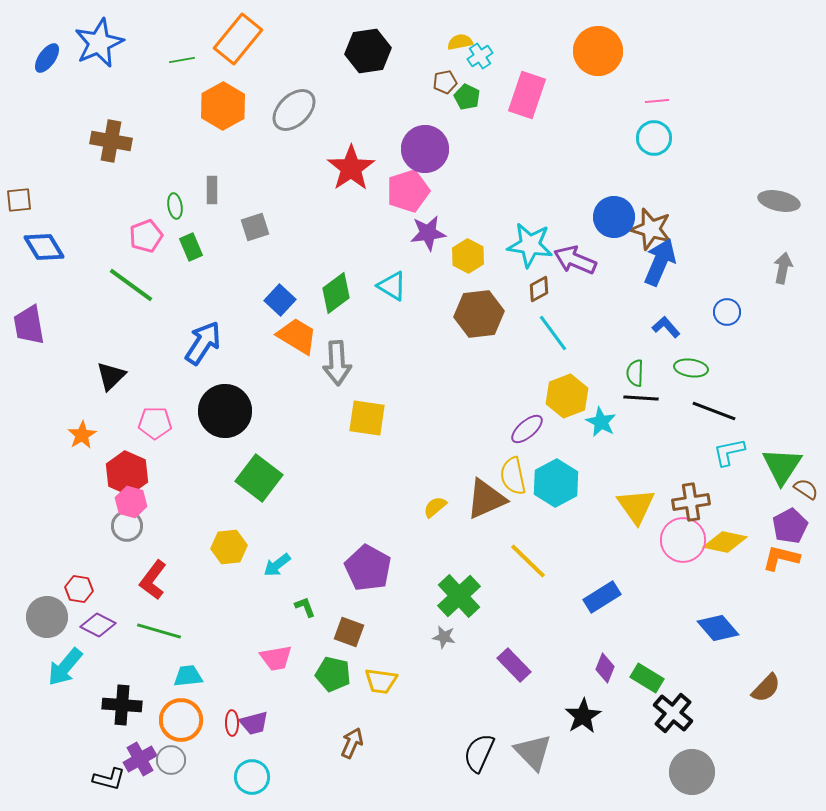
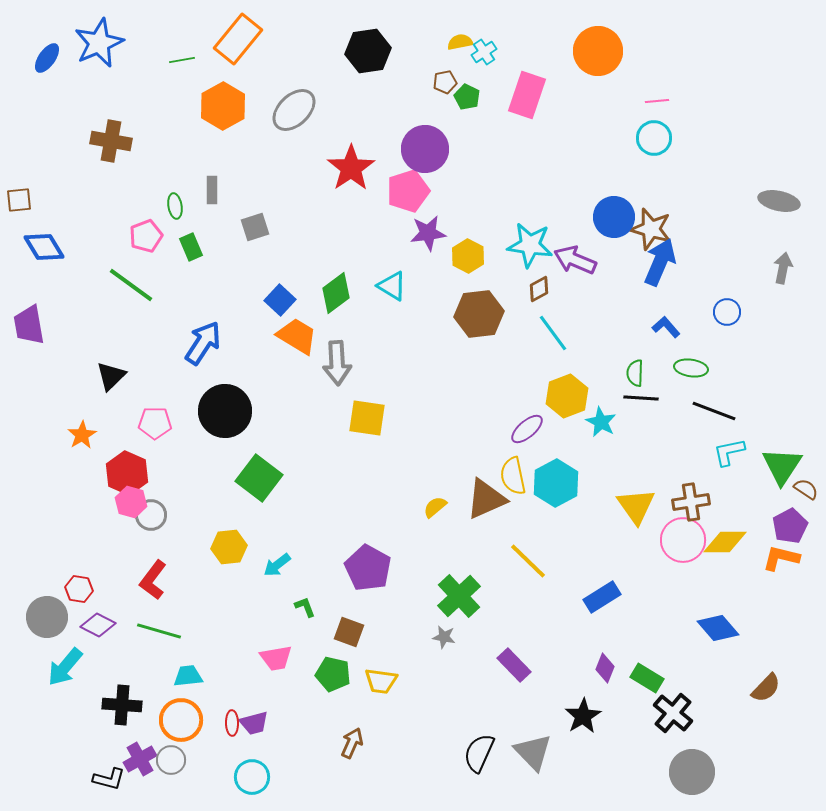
cyan cross at (480, 56): moved 4 px right, 4 px up
gray circle at (127, 526): moved 24 px right, 11 px up
yellow diamond at (725, 542): rotated 12 degrees counterclockwise
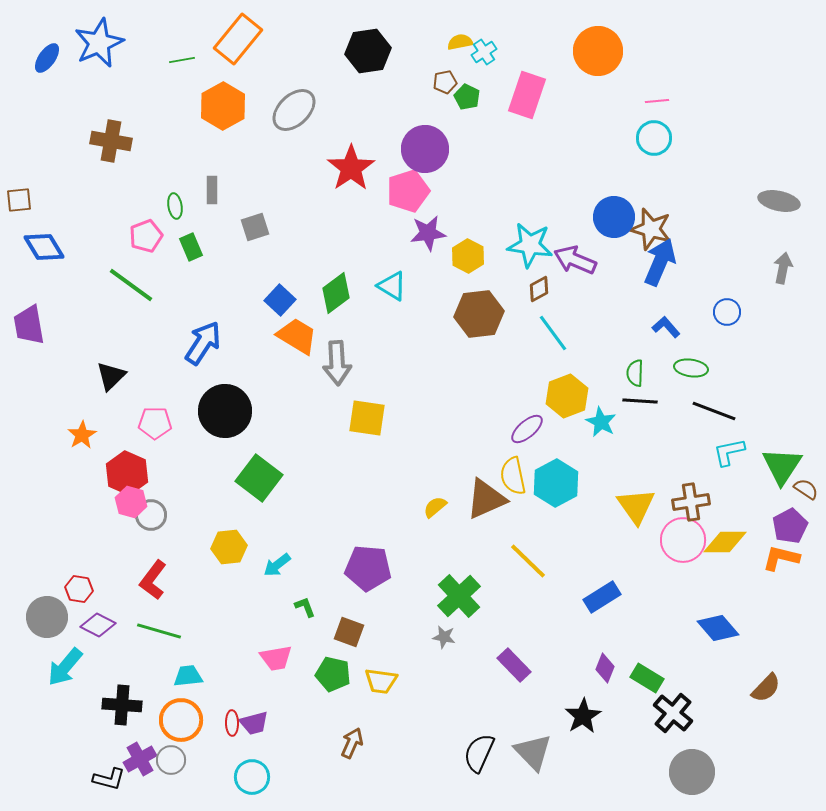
black line at (641, 398): moved 1 px left, 3 px down
purple pentagon at (368, 568): rotated 24 degrees counterclockwise
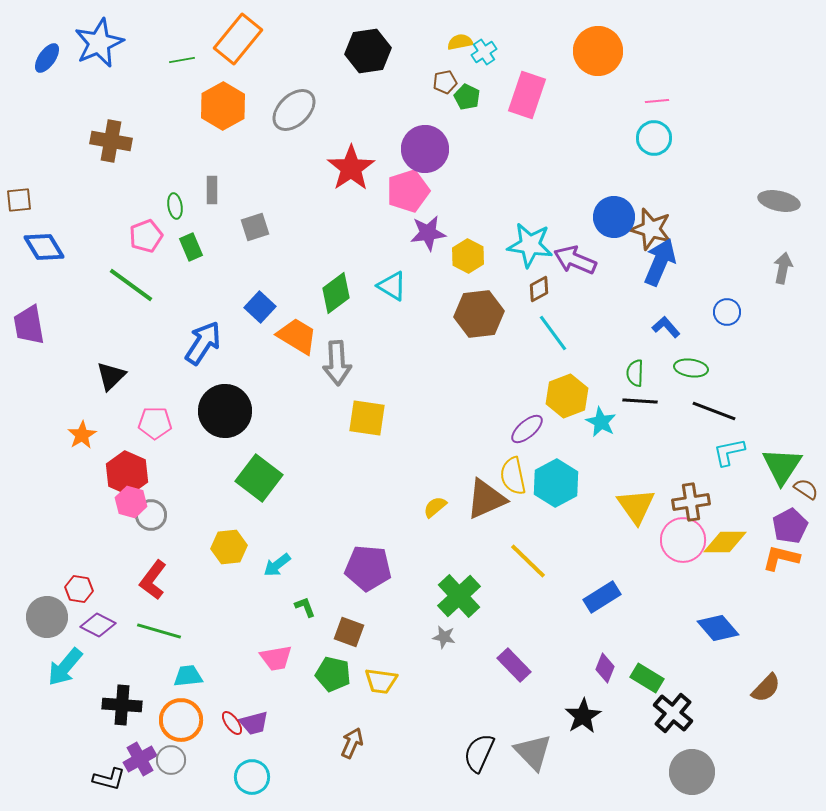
blue square at (280, 300): moved 20 px left, 7 px down
red ellipse at (232, 723): rotated 35 degrees counterclockwise
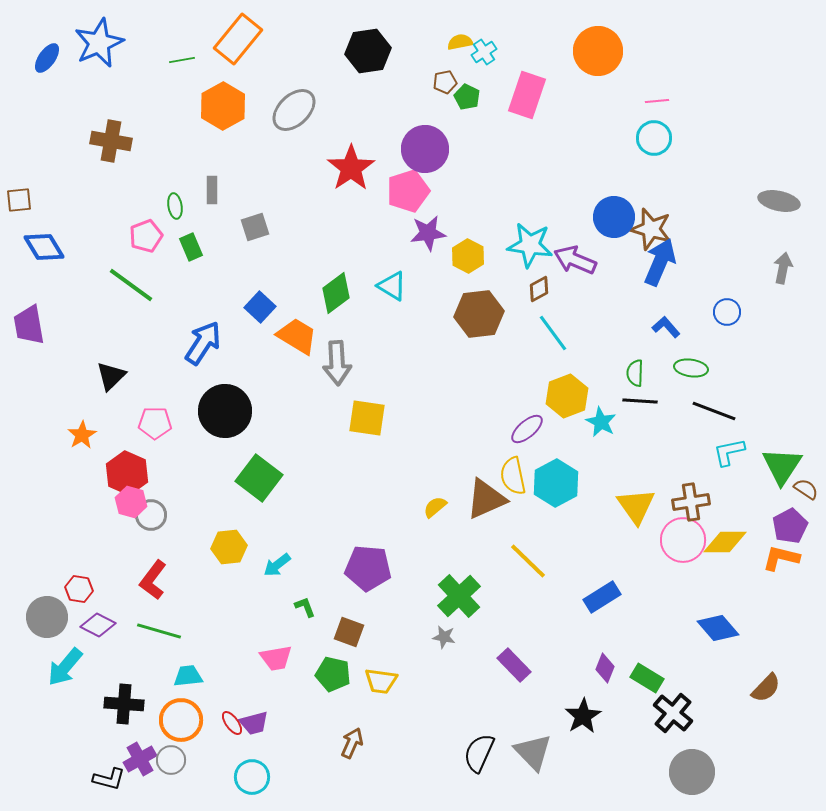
black cross at (122, 705): moved 2 px right, 1 px up
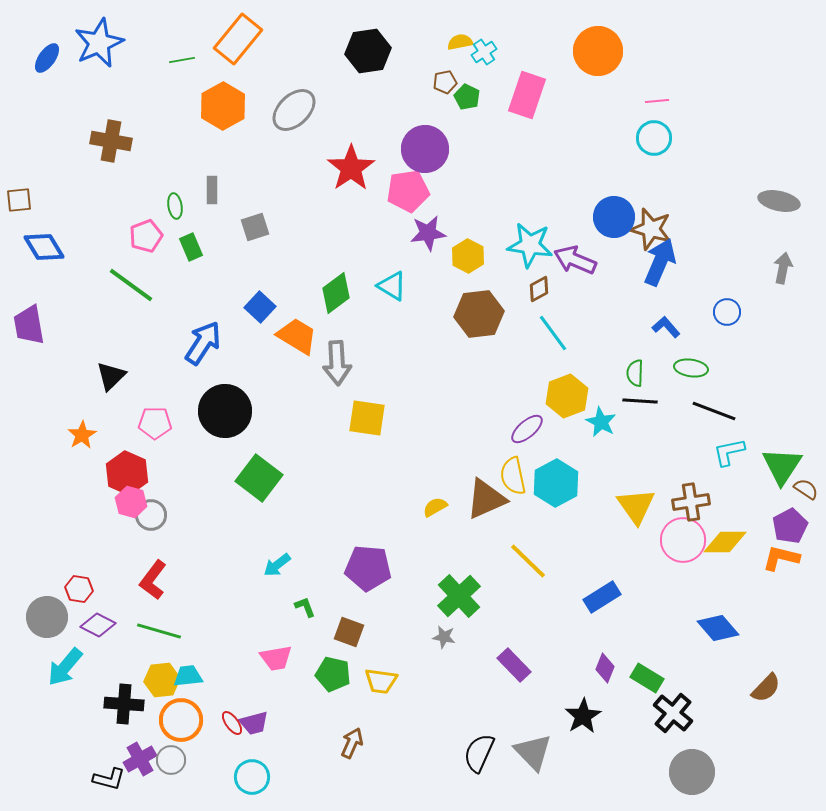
pink pentagon at (408, 191): rotated 9 degrees clockwise
yellow semicircle at (435, 507): rotated 10 degrees clockwise
yellow hexagon at (229, 547): moved 67 px left, 133 px down
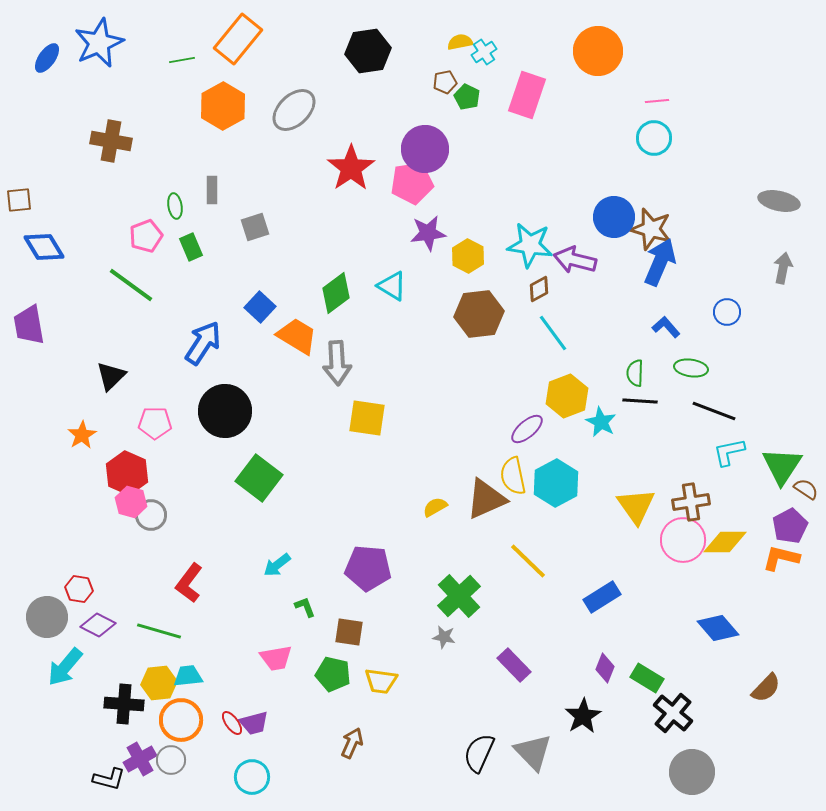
pink pentagon at (408, 191): moved 4 px right, 8 px up
purple arrow at (575, 260): rotated 9 degrees counterclockwise
red L-shape at (153, 580): moved 36 px right, 3 px down
brown square at (349, 632): rotated 12 degrees counterclockwise
yellow hexagon at (162, 680): moved 3 px left, 3 px down
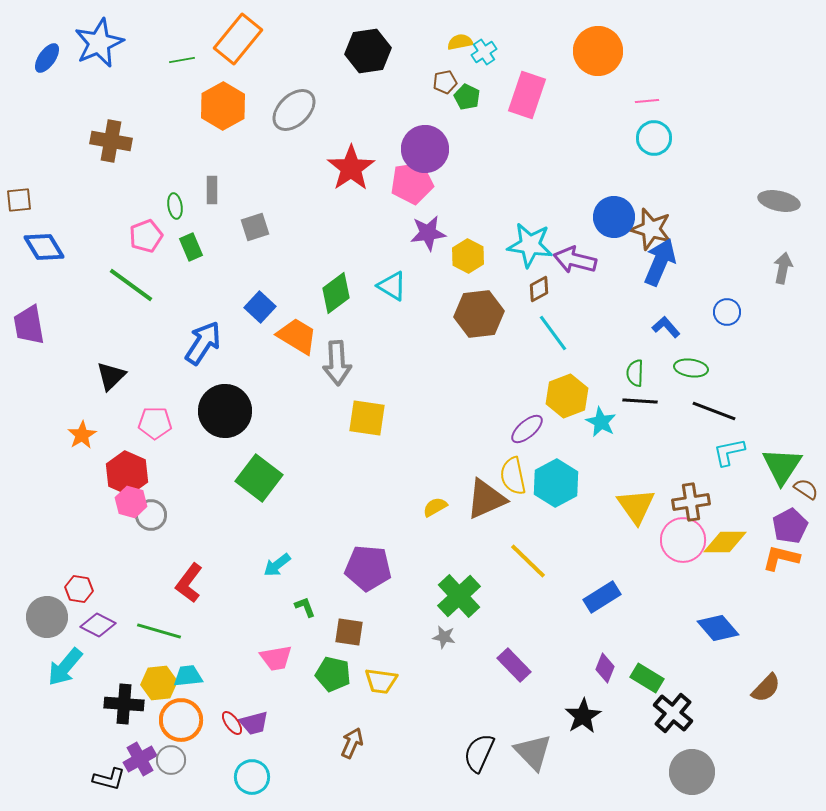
pink line at (657, 101): moved 10 px left
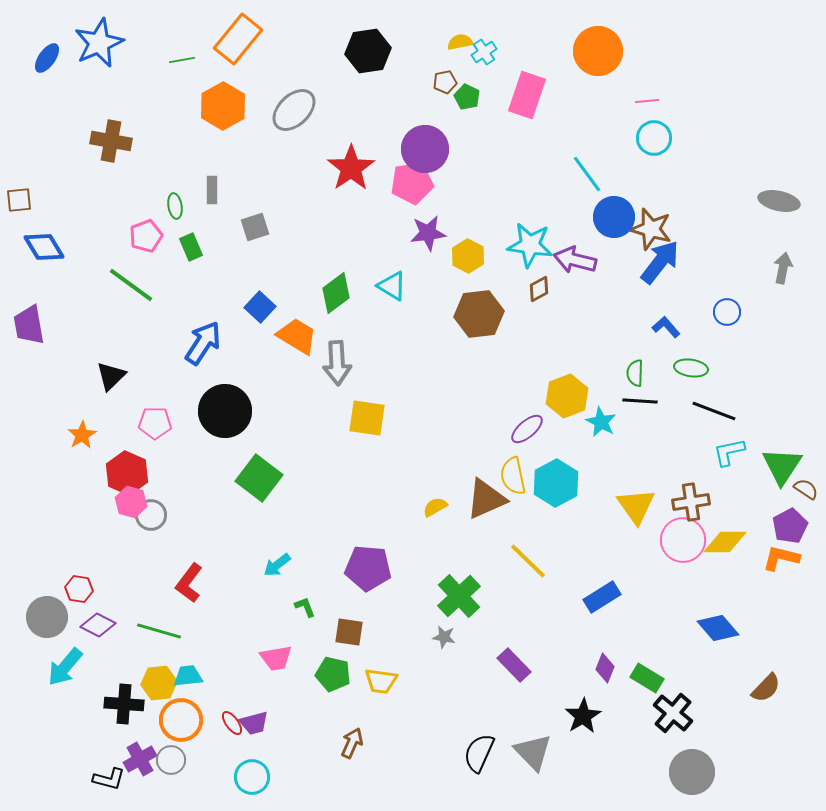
blue arrow at (660, 262): rotated 15 degrees clockwise
cyan line at (553, 333): moved 34 px right, 159 px up
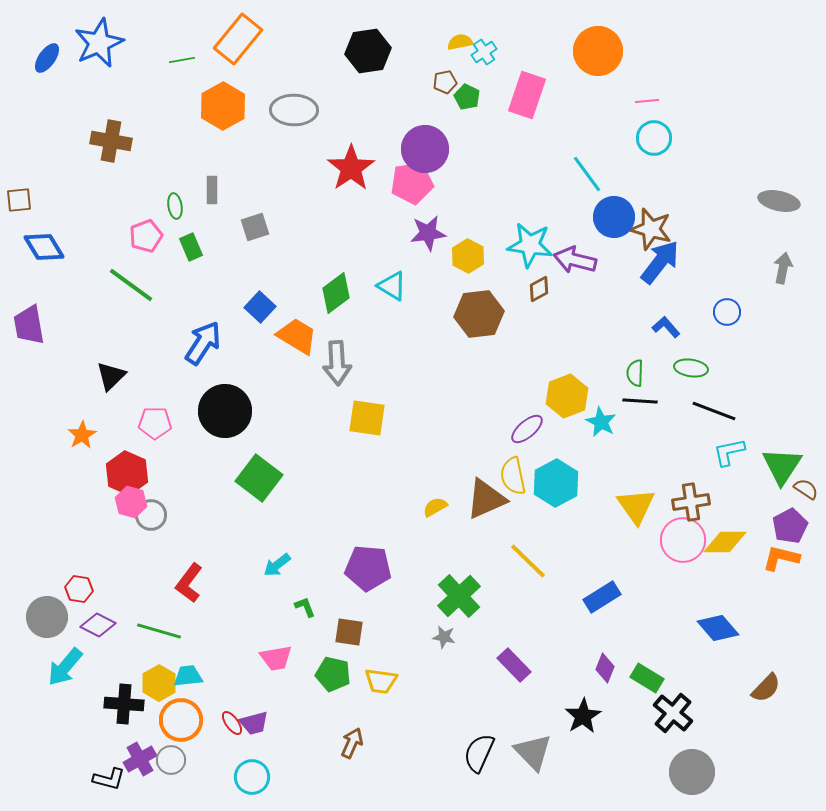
gray ellipse at (294, 110): rotated 45 degrees clockwise
yellow hexagon at (159, 683): rotated 24 degrees counterclockwise
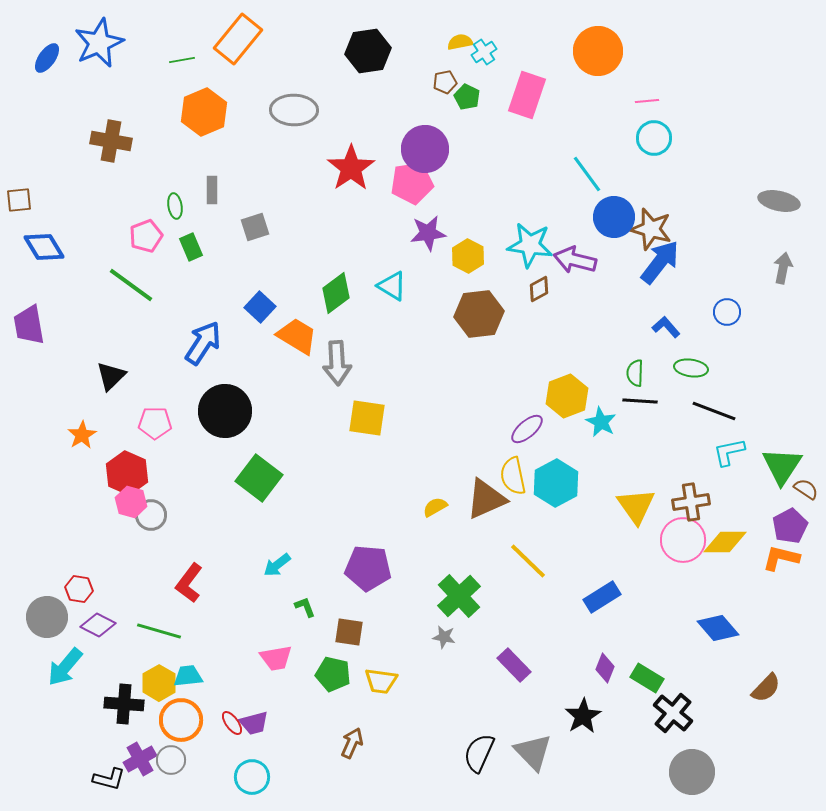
orange hexagon at (223, 106): moved 19 px left, 6 px down; rotated 6 degrees clockwise
